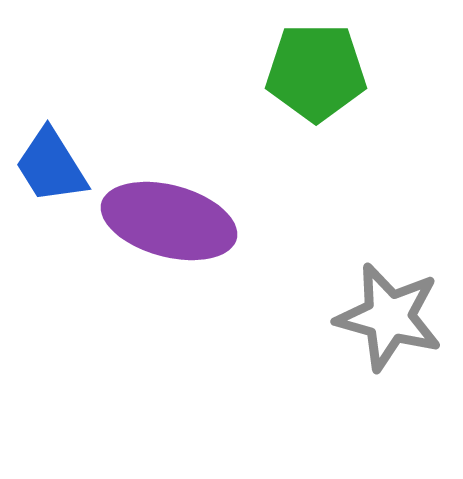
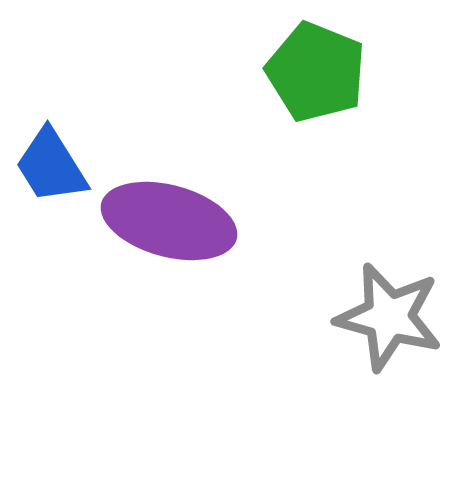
green pentagon: rotated 22 degrees clockwise
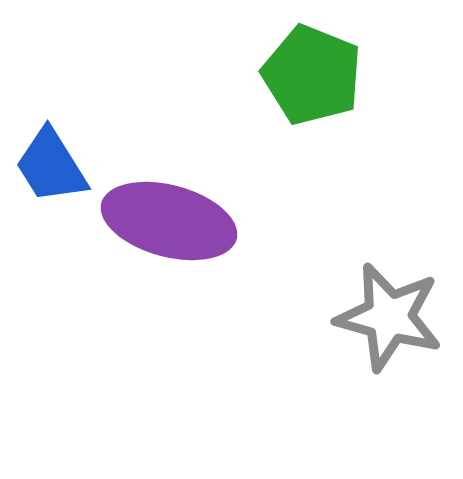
green pentagon: moved 4 px left, 3 px down
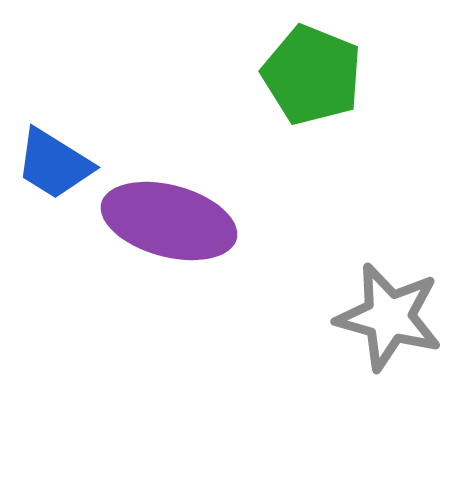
blue trapezoid: moved 3 px right, 2 px up; rotated 26 degrees counterclockwise
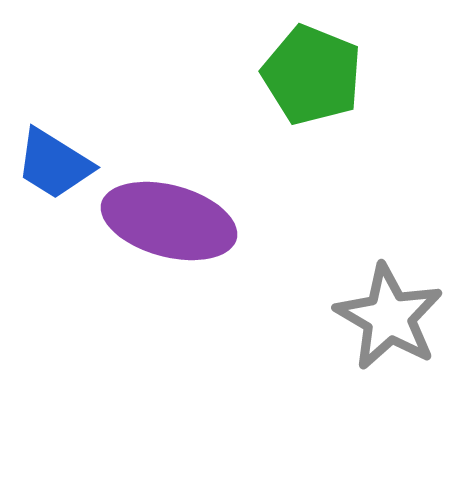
gray star: rotated 15 degrees clockwise
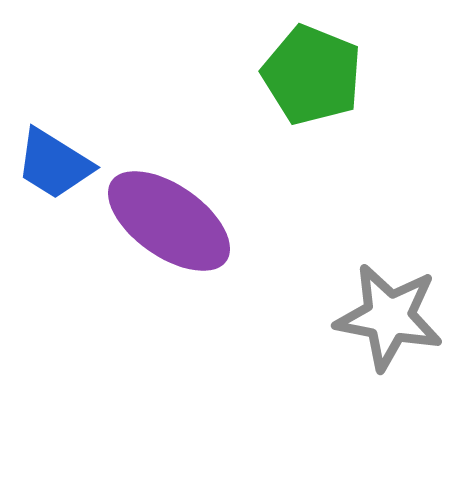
purple ellipse: rotated 20 degrees clockwise
gray star: rotated 19 degrees counterclockwise
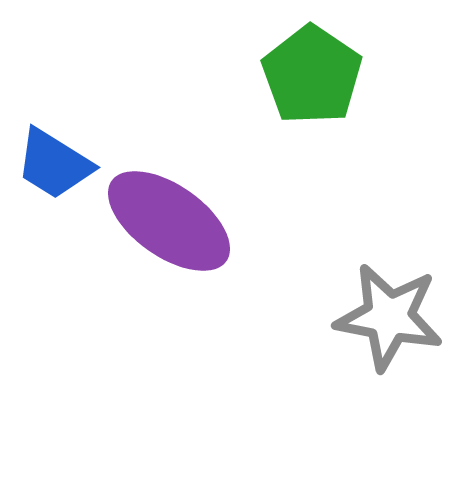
green pentagon: rotated 12 degrees clockwise
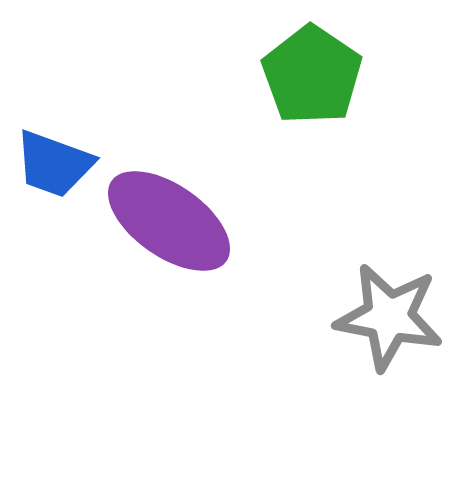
blue trapezoid: rotated 12 degrees counterclockwise
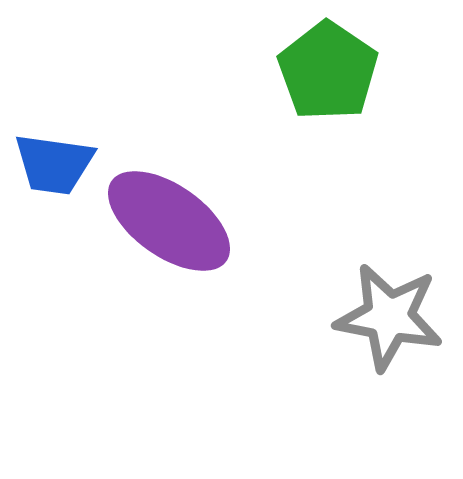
green pentagon: moved 16 px right, 4 px up
blue trapezoid: rotated 12 degrees counterclockwise
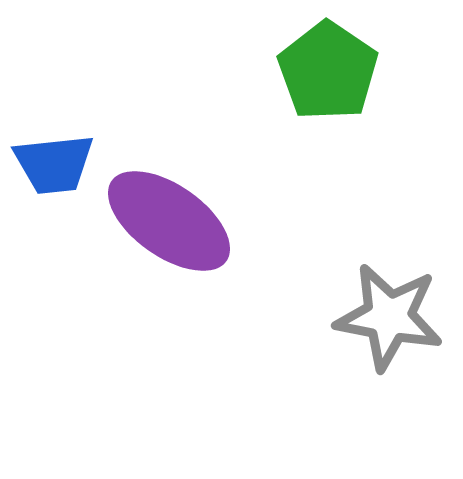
blue trapezoid: rotated 14 degrees counterclockwise
